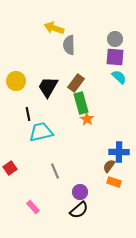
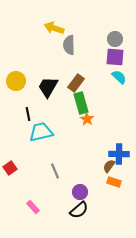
blue cross: moved 2 px down
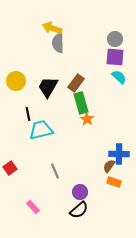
yellow arrow: moved 2 px left
gray semicircle: moved 11 px left, 2 px up
cyan trapezoid: moved 2 px up
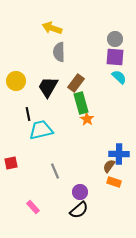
gray semicircle: moved 1 px right, 9 px down
red square: moved 1 px right, 5 px up; rotated 24 degrees clockwise
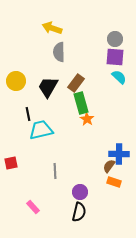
gray line: rotated 21 degrees clockwise
black semicircle: moved 2 px down; rotated 36 degrees counterclockwise
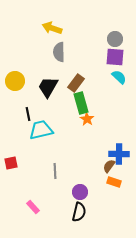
yellow circle: moved 1 px left
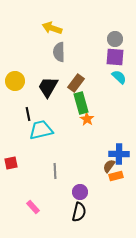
orange rectangle: moved 2 px right, 6 px up; rotated 32 degrees counterclockwise
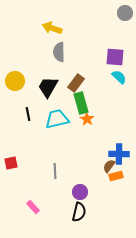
gray circle: moved 10 px right, 26 px up
cyan trapezoid: moved 16 px right, 11 px up
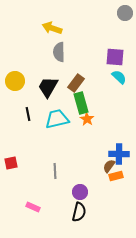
pink rectangle: rotated 24 degrees counterclockwise
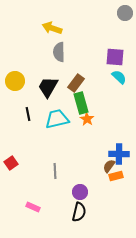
red square: rotated 24 degrees counterclockwise
